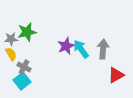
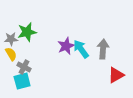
cyan square: rotated 24 degrees clockwise
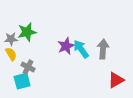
gray cross: moved 4 px right
red triangle: moved 5 px down
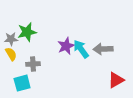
gray arrow: rotated 96 degrees counterclockwise
gray cross: moved 5 px right, 3 px up; rotated 32 degrees counterclockwise
cyan square: moved 2 px down
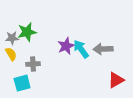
gray star: moved 1 px right, 1 px up
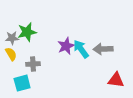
red triangle: rotated 36 degrees clockwise
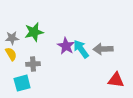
green star: moved 7 px right
purple star: rotated 18 degrees counterclockwise
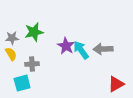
cyan arrow: moved 1 px down
gray cross: moved 1 px left
red triangle: moved 4 px down; rotated 36 degrees counterclockwise
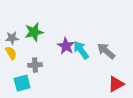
gray arrow: moved 3 px right, 2 px down; rotated 42 degrees clockwise
yellow semicircle: moved 1 px up
gray cross: moved 3 px right, 1 px down
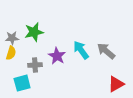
purple star: moved 9 px left, 10 px down
yellow semicircle: rotated 48 degrees clockwise
